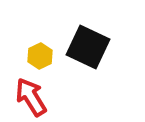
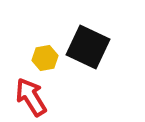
yellow hexagon: moved 5 px right, 2 px down; rotated 15 degrees clockwise
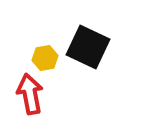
red arrow: moved 1 px left, 3 px up; rotated 21 degrees clockwise
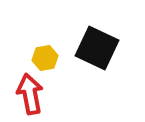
black square: moved 9 px right, 1 px down
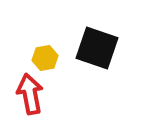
black square: rotated 6 degrees counterclockwise
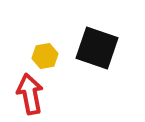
yellow hexagon: moved 2 px up
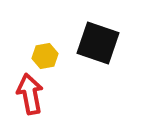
black square: moved 1 px right, 5 px up
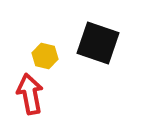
yellow hexagon: rotated 25 degrees clockwise
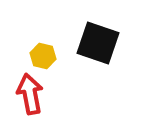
yellow hexagon: moved 2 px left
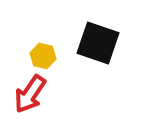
red arrow: rotated 135 degrees counterclockwise
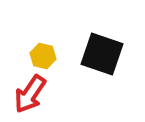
black square: moved 4 px right, 11 px down
